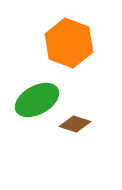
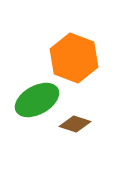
orange hexagon: moved 5 px right, 15 px down
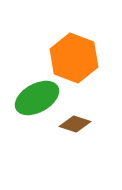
green ellipse: moved 2 px up
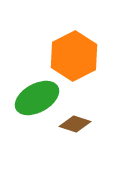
orange hexagon: moved 2 px up; rotated 12 degrees clockwise
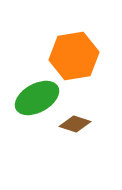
orange hexagon: rotated 18 degrees clockwise
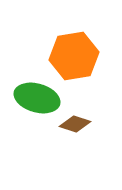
green ellipse: rotated 45 degrees clockwise
